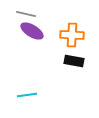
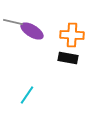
gray line: moved 13 px left, 8 px down
black rectangle: moved 6 px left, 3 px up
cyan line: rotated 48 degrees counterclockwise
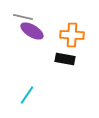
gray line: moved 10 px right, 5 px up
black rectangle: moved 3 px left, 1 px down
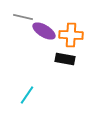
purple ellipse: moved 12 px right
orange cross: moved 1 px left
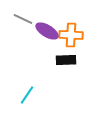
gray line: moved 2 px down; rotated 12 degrees clockwise
purple ellipse: moved 3 px right
black rectangle: moved 1 px right, 1 px down; rotated 12 degrees counterclockwise
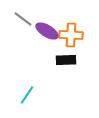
gray line: rotated 12 degrees clockwise
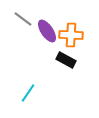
purple ellipse: rotated 25 degrees clockwise
black rectangle: rotated 30 degrees clockwise
cyan line: moved 1 px right, 2 px up
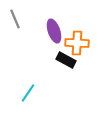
gray line: moved 8 px left; rotated 30 degrees clockwise
purple ellipse: moved 7 px right; rotated 15 degrees clockwise
orange cross: moved 6 px right, 8 px down
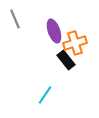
orange cross: moved 2 px left; rotated 20 degrees counterclockwise
black rectangle: rotated 24 degrees clockwise
cyan line: moved 17 px right, 2 px down
